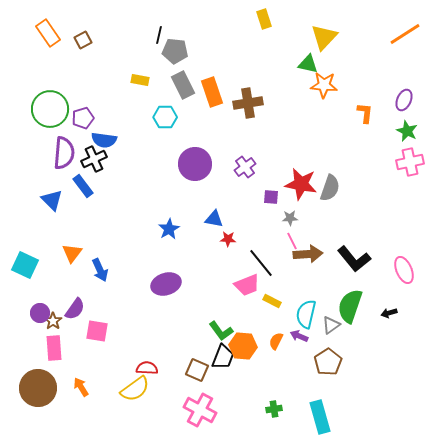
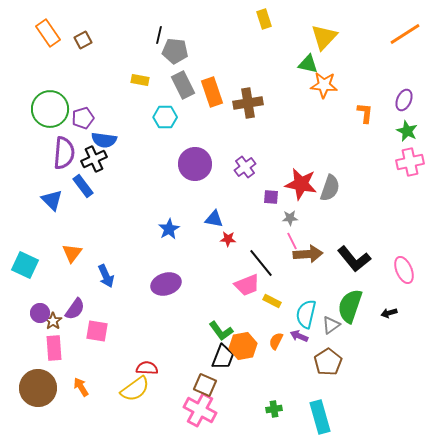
blue arrow at (100, 270): moved 6 px right, 6 px down
orange hexagon at (243, 346): rotated 16 degrees counterclockwise
brown square at (197, 370): moved 8 px right, 15 px down
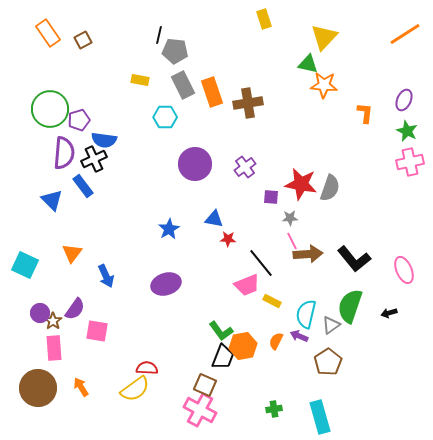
purple pentagon at (83, 118): moved 4 px left, 2 px down
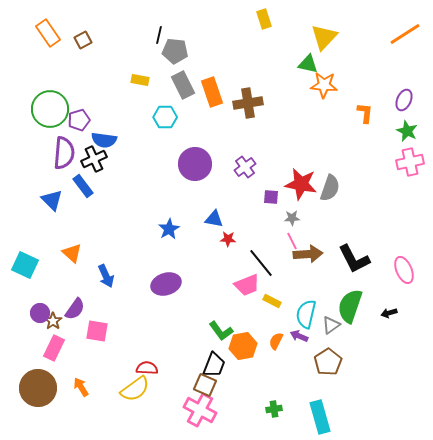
gray star at (290, 218): moved 2 px right
orange triangle at (72, 253): rotated 25 degrees counterclockwise
black L-shape at (354, 259): rotated 12 degrees clockwise
pink rectangle at (54, 348): rotated 30 degrees clockwise
black trapezoid at (223, 357): moved 9 px left, 8 px down
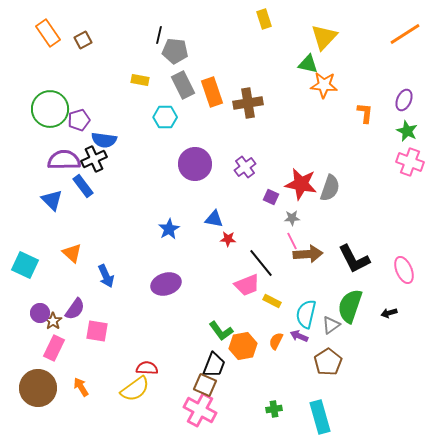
purple semicircle at (64, 153): moved 7 px down; rotated 96 degrees counterclockwise
pink cross at (410, 162): rotated 32 degrees clockwise
purple square at (271, 197): rotated 21 degrees clockwise
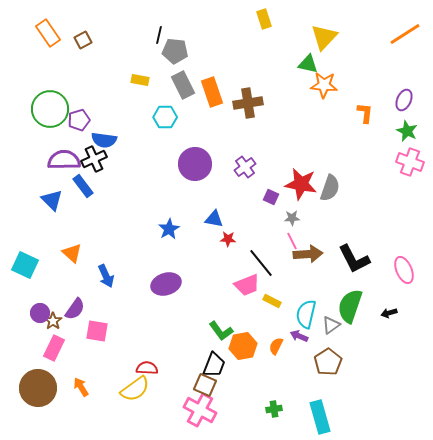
orange semicircle at (276, 341): moved 5 px down
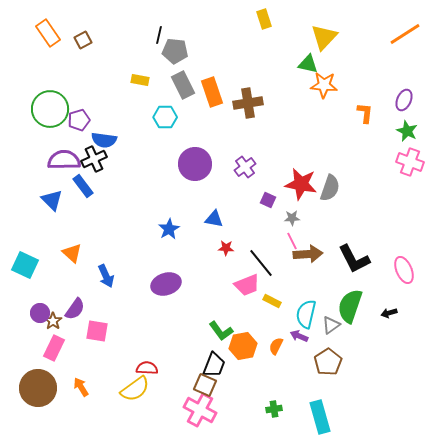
purple square at (271, 197): moved 3 px left, 3 px down
red star at (228, 239): moved 2 px left, 9 px down
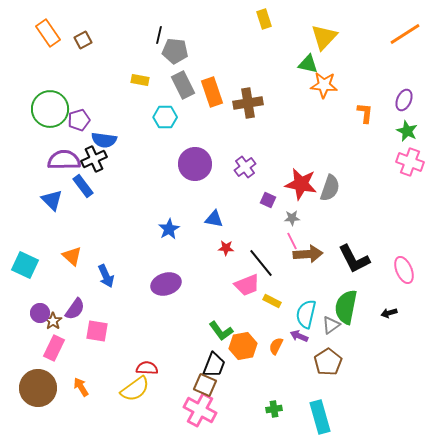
orange triangle at (72, 253): moved 3 px down
green semicircle at (350, 306): moved 4 px left, 1 px down; rotated 8 degrees counterclockwise
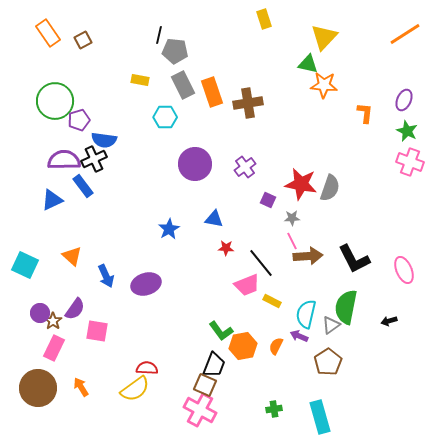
green circle at (50, 109): moved 5 px right, 8 px up
blue triangle at (52, 200): rotated 50 degrees clockwise
brown arrow at (308, 254): moved 2 px down
purple ellipse at (166, 284): moved 20 px left
black arrow at (389, 313): moved 8 px down
